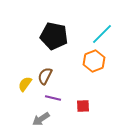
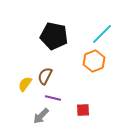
red square: moved 4 px down
gray arrow: moved 3 px up; rotated 12 degrees counterclockwise
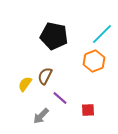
purple line: moved 7 px right; rotated 28 degrees clockwise
red square: moved 5 px right
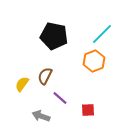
yellow semicircle: moved 3 px left
gray arrow: rotated 66 degrees clockwise
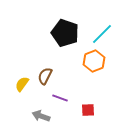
black pentagon: moved 11 px right, 3 px up; rotated 8 degrees clockwise
purple line: rotated 21 degrees counterclockwise
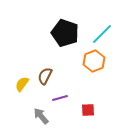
purple line: rotated 35 degrees counterclockwise
gray arrow: rotated 30 degrees clockwise
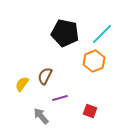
black pentagon: rotated 8 degrees counterclockwise
red square: moved 2 px right, 1 px down; rotated 24 degrees clockwise
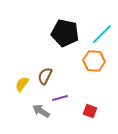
orange hexagon: rotated 25 degrees clockwise
gray arrow: moved 5 px up; rotated 18 degrees counterclockwise
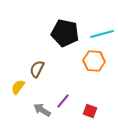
cyan line: rotated 30 degrees clockwise
brown semicircle: moved 8 px left, 7 px up
yellow semicircle: moved 4 px left, 3 px down
purple line: moved 3 px right, 3 px down; rotated 35 degrees counterclockwise
gray arrow: moved 1 px right, 1 px up
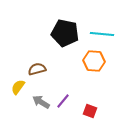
cyan line: rotated 20 degrees clockwise
brown semicircle: rotated 48 degrees clockwise
gray arrow: moved 1 px left, 8 px up
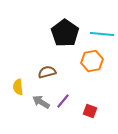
black pentagon: rotated 24 degrees clockwise
orange hexagon: moved 2 px left; rotated 15 degrees counterclockwise
brown semicircle: moved 10 px right, 3 px down
yellow semicircle: rotated 42 degrees counterclockwise
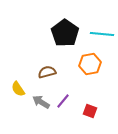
orange hexagon: moved 2 px left, 3 px down
yellow semicircle: moved 2 px down; rotated 28 degrees counterclockwise
